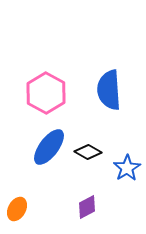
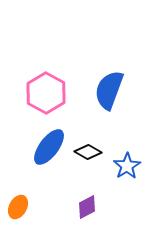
blue semicircle: rotated 24 degrees clockwise
blue star: moved 2 px up
orange ellipse: moved 1 px right, 2 px up
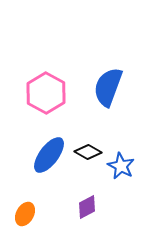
blue semicircle: moved 1 px left, 3 px up
blue ellipse: moved 8 px down
blue star: moved 6 px left; rotated 12 degrees counterclockwise
orange ellipse: moved 7 px right, 7 px down
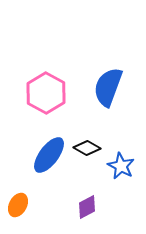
black diamond: moved 1 px left, 4 px up
orange ellipse: moved 7 px left, 9 px up
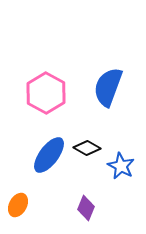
purple diamond: moved 1 px left, 1 px down; rotated 40 degrees counterclockwise
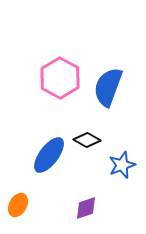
pink hexagon: moved 14 px right, 15 px up
black diamond: moved 8 px up
blue star: moved 1 px right, 1 px up; rotated 24 degrees clockwise
purple diamond: rotated 50 degrees clockwise
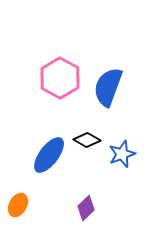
blue star: moved 11 px up
purple diamond: rotated 25 degrees counterclockwise
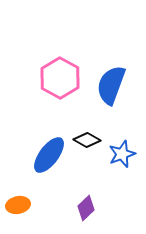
blue semicircle: moved 3 px right, 2 px up
orange ellipse: rotated 50 degrees clockwise
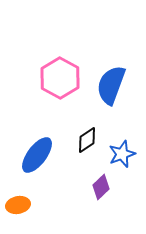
black diamond: rotated 64 degrees counterclockwise
blue ellipse: moved 12 px left
purple diamond: moved 15 px right, 21 px up
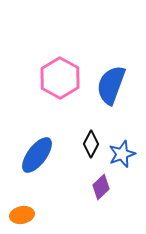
black diamond: moved 4 px right, 4 px down; rotated 28 degrees counterclockwise
orange ellipse: moved 4 px right, 10 px down
